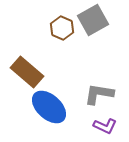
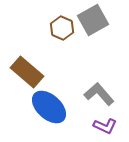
gray L-shape: rotated 40 degrees clockwise
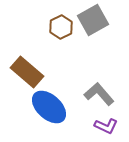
brown hexagon: moved 1 px left, 1 px up; rotated 10 degrees clockwise
purple L-shape: moved 1 px right
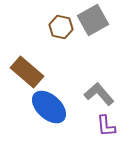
brown hexagon: rotated 20 degrees counterclockwise
purple L-shape: rotated 60 degrees clockwise
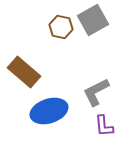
brown rectangle: moved 3 px left
gray L-shape: moved 3 px left, 2 px up; rotated 76 degrees counterclockwise
blue ellipse: moved 4 px down; rotated 60 degrees counterclockwise
purple L-shape: moved 2 px left
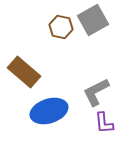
purple L-shape: moved 3 px up
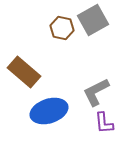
brown hexagon: moved 1 px right, 1 px down
